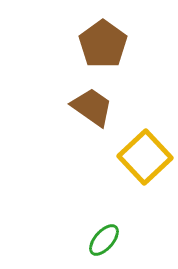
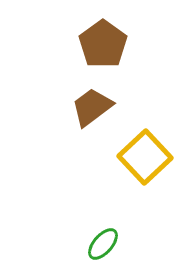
brown trapezoid: rotated 72 degrees counterclockwise
green ellipse: moved 1 px left, 4 px down
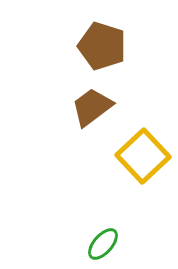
brown pentagon: moved 1 px left, 2 px down; rotated 18 degrees counterclockwise
yellow square: moved 2 px left, 1 px up
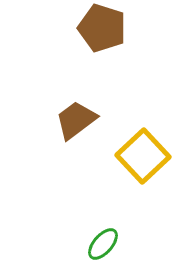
brown pentagon: moved 18 px up
brown trapezoid: moved 16 px left, 13 px down
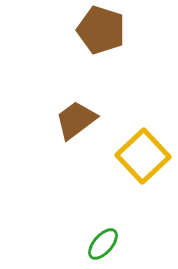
brown pentagon: moved 1 px left, 2 px down
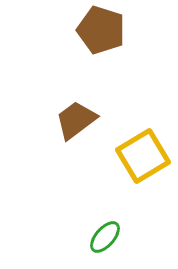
yellow square: rotated 12 degrees clockwise
green ellipse: moved 2 px right, 7 px up
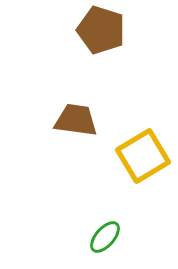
brown trapezoid: rotated 45 degrees clockwise
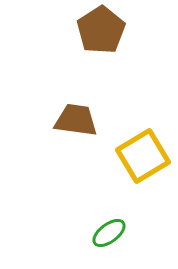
brown pentagon: rotated 21 degrees clockwise
green ellipse: moved 4 px right, 4 px up; rotated 12 degrees clockwise
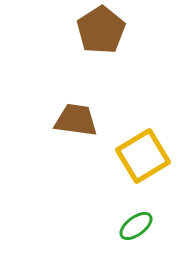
green ellipse: moved 27 px right, 7 px up
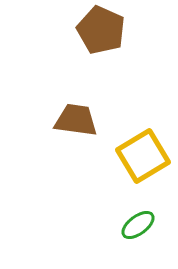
brown pentagon: rotated 15 degrees counterclockwise
green ellipse: moved 2 px right, 1 px up
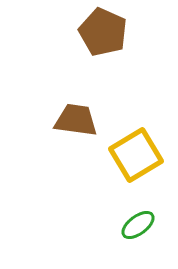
brown pentagon: moved 2 px right, 2 px down
yellow square: moved 7 px left, 1 px up
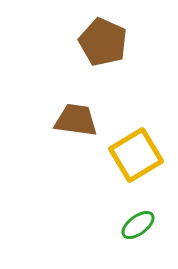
brown pentagon: moved 10 px down
